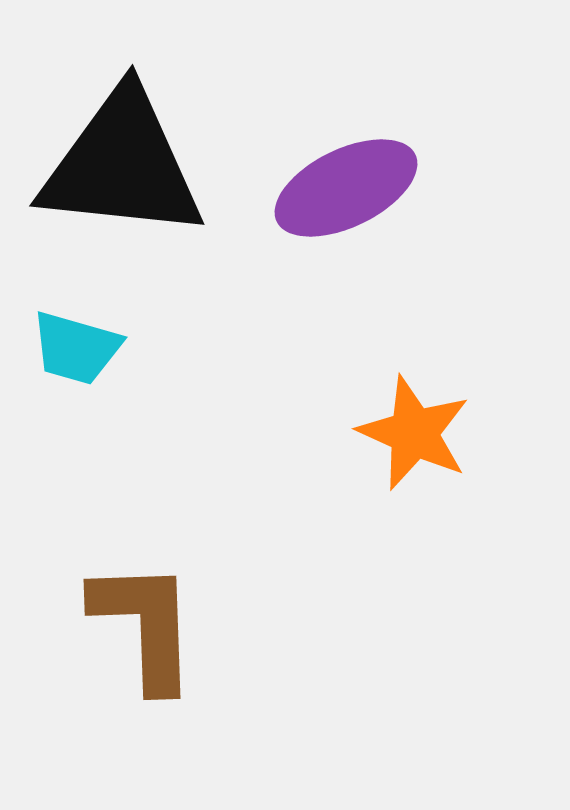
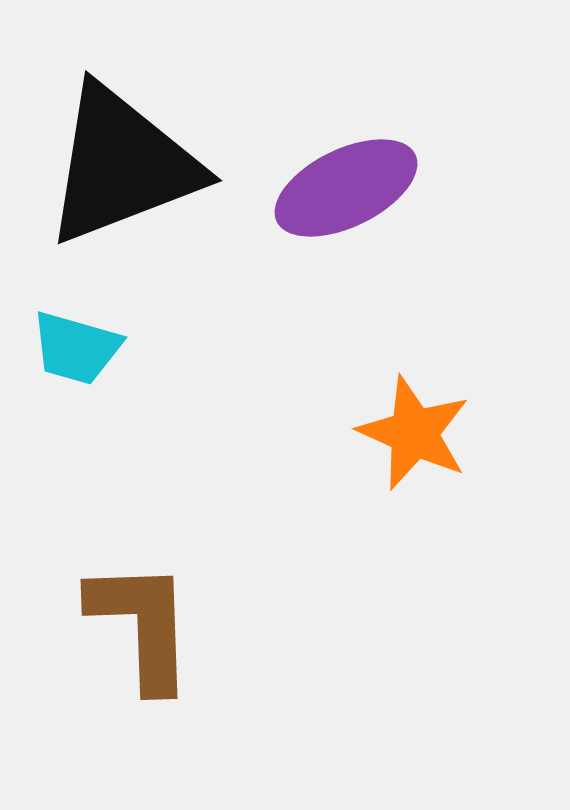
black triangle: rotated 27 degrees counterclockwise
brown L-shape: moved 3 px left
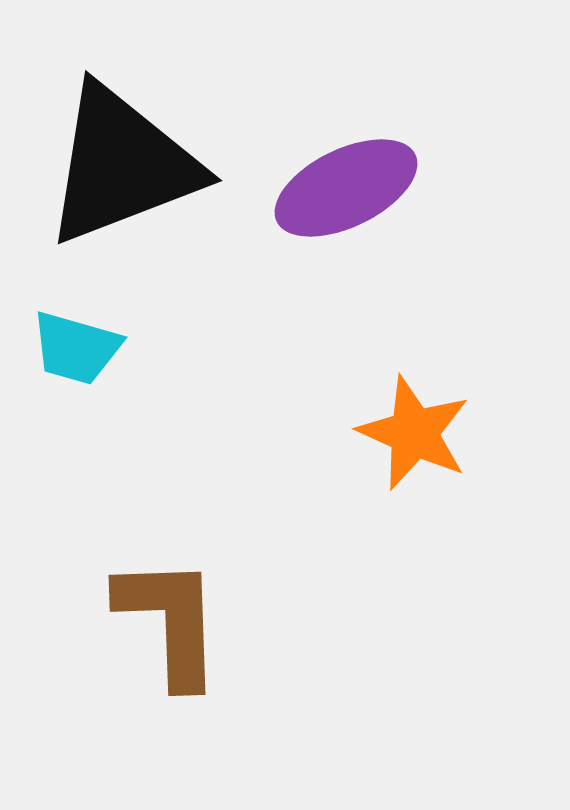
brown L-shape: moved 28 px right, 4 px up
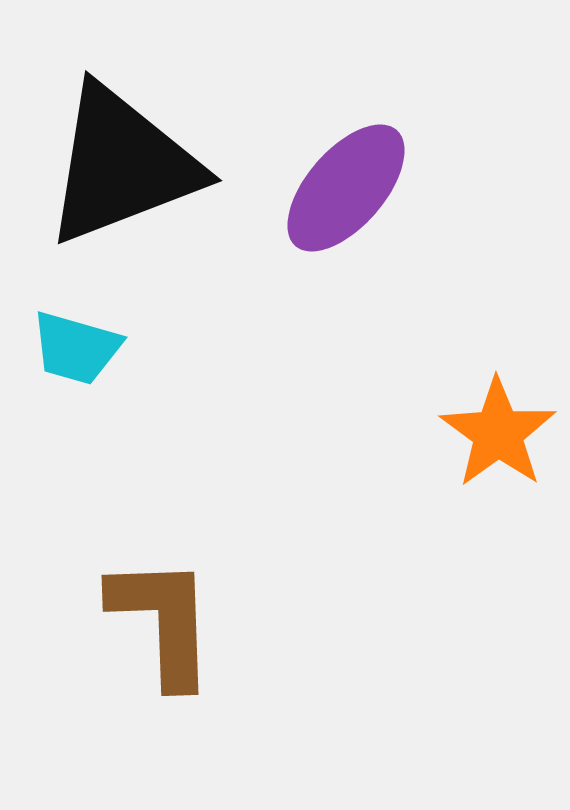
purple ellipse: rotated 23 degrees counterclockwise
orange star: moved 84 px right; rotated 12 degrees clockwise
brown L-shape: moved 7 px left
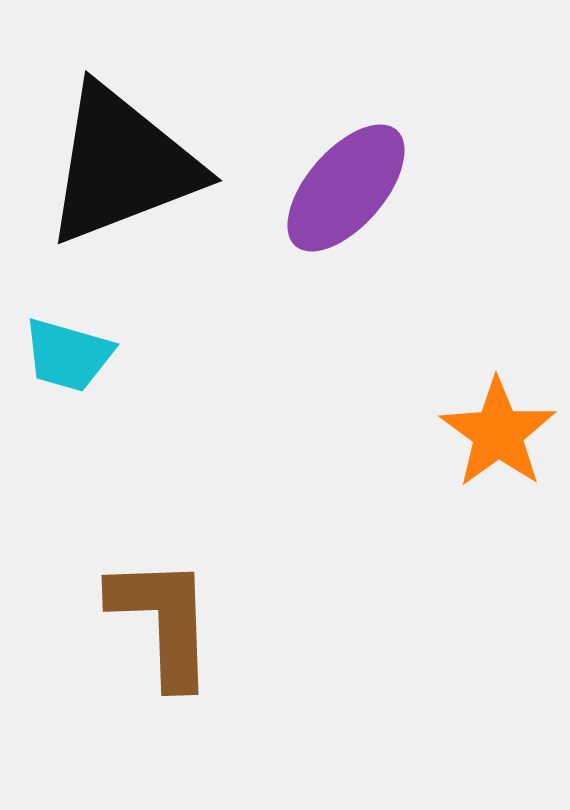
cyan trapezoid: moved 8 px left, 7 px down
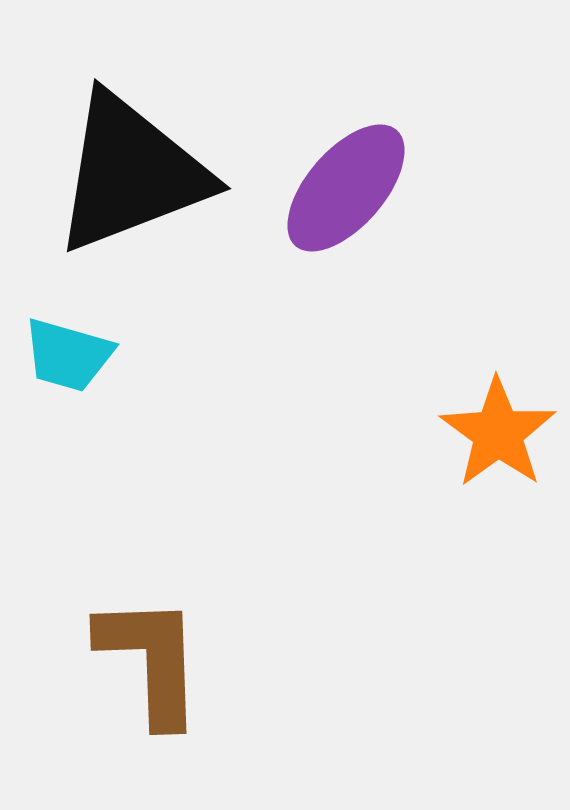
black triangle: moved 9 px right, 8 px down
brown L-shape: moved 12 px left, 39 px down
